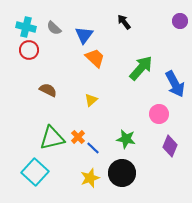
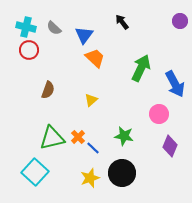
black arrow: moved 2 px left
green arrow: rotated 16 degrees counterclockwise
brown semicircle: rotated 84 degrees clockwise
green star: moved 2 px left, 3 px up
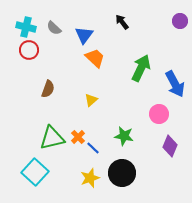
brown semicircle: moved 1 px up
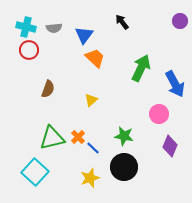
gray semicircle: rotated 49 degrees counterclockwise
black circle: moved 2 px right, 6 px up
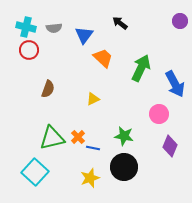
black arrow: moved 2 px left, 1 px down; rotated 14 degrees counterclockwise
orange trapezoid: moved 8 px right
yellow triangle: moved 2 px right, 1 px up; rotated 16 degrees clockwise
blue line: rotated 32 degrees counterclockwise
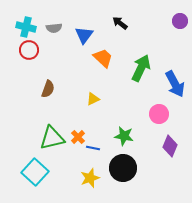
black circle: moved 1 px left, 1 px down
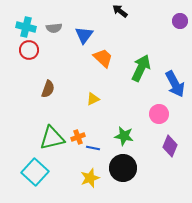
black arrow: moved 12 px up
orange cross: rotated 24 degrees clockwise
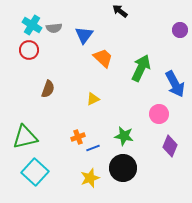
purple circle: moved 9 px down
cyan cross: moved 6 px right, 2 px up; rotated 18 degrees clockwise
green triangle: moved 27 px left, 1 px up
blue line: rotated 32 degrees counterclockwise
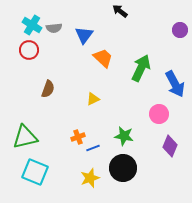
cyan square: rotated 20 degrees counterclockwise
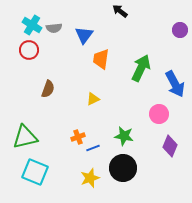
orange trapezoid: moved 2 px left, 1 px down; rotated 125 degrees counterclockwise
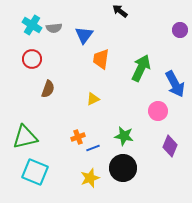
red circle: moved 3 px right, 9 px down
pink circle: moved 1 px left, 3 px up
